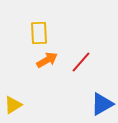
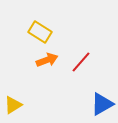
yellow rectangle: moved 1 px right, 1 px up; rotated 55 degrees counterclockwise
orange arrow: rotated 10 degrees clockwise
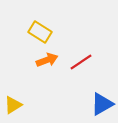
red line: rotated 15 degrees clockwise
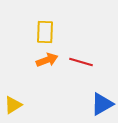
yellow rectangle: moved 5 px right; rotated 60 degrees clockwise
red line: rotated 50 degrees clockwise
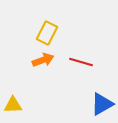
yellow rectangle: moved 2 px right, 1 px down; rotated 25 degrees clockwise
orange arrow: moved 4 px left
yellow triangle: rotated 30 degrees clockwise
